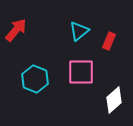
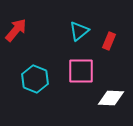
pink square: moved 1 px up
white diamond: moved 3 px left, 2 px up; rotated 44 degrees clockwise
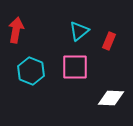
red arrow: rotated 30 degrees counterclockwise
pink square: moved 6 px left, 4 px up
cyan hexagon: moved 4 px left, 8 px up
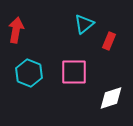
cyan triangle: moved 5 px right, 7 px up
pink square: moved 1 px left, 5 px down
cyan hexagon: moved 2 px left, 2 px down
white diamond: rotated 20 degrees counterclockwise
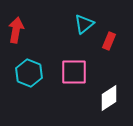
white diamond: moved 2 px left; rotated 16 degrees counterclockwise
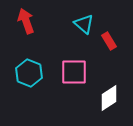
cyan triangle: rotated 40 degrees counterclockwise
red arrow: moved 10 px right, 9 px up; rotated 30 degrees counterclockwise
red rectangle: rotated 54 degrees counterclockwise
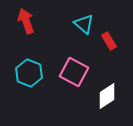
pink square: rotated 28 degrees clockwise
white diamond: moved 2 px left, 2 px up
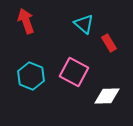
red rectangle: moved 2 px down
cyan hexagon: moved 2 px right, 3 px down
white diamond: rotated 32 degrees clockwise
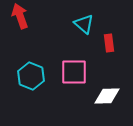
red arrow: moved 6 px left, 5 px up
red rectangle: rotated 24 degrees clockwise
pink square: rotated 28 degrees counterclockwise
